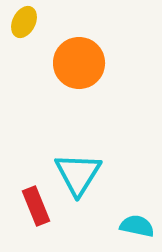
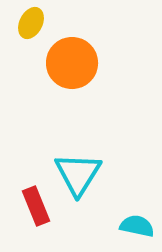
yellow ellipse: moved 7 px right, 1 px down
orange circle: moved 7 px left
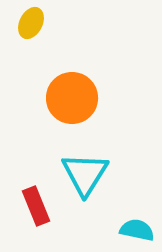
orange circle: moved 35 px down
cyan triangle: moved 7 px right
cyan semicircle: moved 4 px down
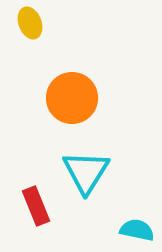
yellow ellipse: moved 1 px left; rotated 48 degrees counterclockwise
cyan triangle: moved 1 px right, 2 px up
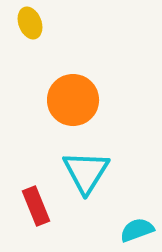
orange circle: moved 1 px right, 2 px down
cyan semicircle: rotated 32 degrees counterclockwise
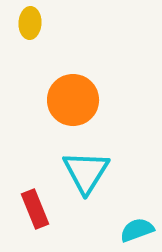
yellow ellipse: rotated 24 degrees clockwise
red rectangle: moved 1 px left, 3 px down
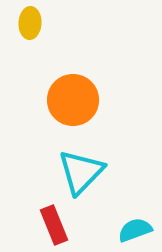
cyan triangle: moved 5 px left; rotated 12 degrees clockwise
red rectangle: moved 19 px right, 16 px down
cyan semicircle: moved 2 px left
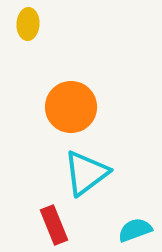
yellow ellipse: moved 2 px left, 1 px down
orange circle: moved 2 px left, 7 px down
cyan triangle: moved 5 px right, 1 px down; rotated 9 degrees clockwise
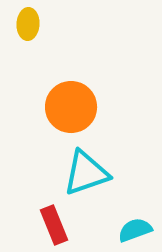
cyan triangle: rotated 18 degrees clockwise
